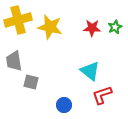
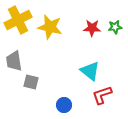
yellow cross: rotated 12 degrees counterclockwise
green star: rotated 16 degrees clockwise
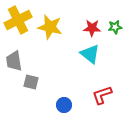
cyan triangle: moved 17 px up
